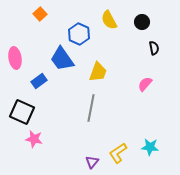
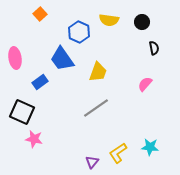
yellow semicircle: rotated 54 degrees counterclockwise
blue hexagon: moved 2 px up
blue rectangle: moved 1 px right, 1 px down
gray line: moved 5 px right; rotated 44 degrees clockwise
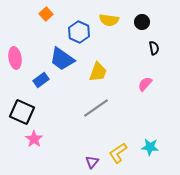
orange square: moved 6 px right
blue trapezoid: rotated 20 degrees counterclockwise
blue rectangle: moved 1 px right, 2 px up
pink star: rotated 24 degrees clockwise
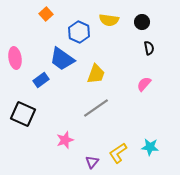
black semicircle: moved 5 px left
yellow trapezoid: moved 2 px left, 2 px down
pink semicircle: moved 1 px left
black square: moved 1 px right, 2 px down
pink star: moved 31 px right, 1 px down; rotated 18 degrees clockwise
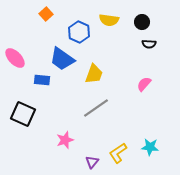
black semicircle: moved 4 px up; rotated 104 degrees clockwise
pink ellipse: rotated 35 degrees counterclockwise
yellow trapezoid: moved 2 px left
blue rectangle: moved 1 px right; rotated 42 degrees clockwise
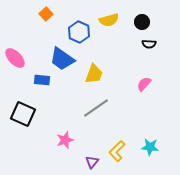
yellow semicircle: rotated 24 degrees counterclockwise
yellow L-shape: moved 1 px left, 2 px up; rotated 10 degrees counterclockwise
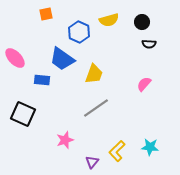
orange square: rotated 32 degrees clockwise
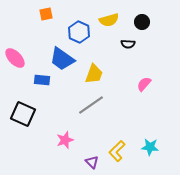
black semicircle: moved 21 px left
gray line: moved 5 px left, 3 px up
purple triangle: rotated 24 degrees counterclockwise
